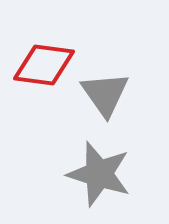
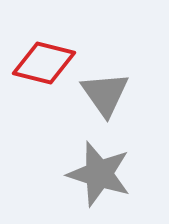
red diamond: moved 2 px up; rotated 6 degrees clockwise
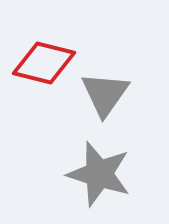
gray triangle: rotated 10 degrees clockwise
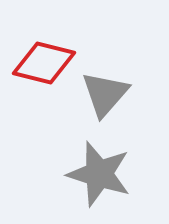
gray triangle: rotated 6 degrees clockwise
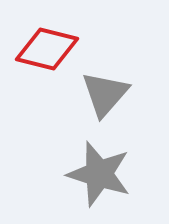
red diamond: moved 3 px right, 14 px up
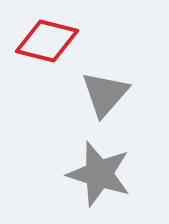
red diamond: moved 8 px up
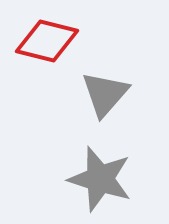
gray star: moved 1 px right, 5 px down
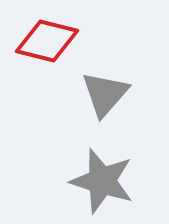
gray star: moved 2 px right, 2 px down
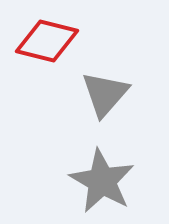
gray star: rotated 12 degrees clockwise
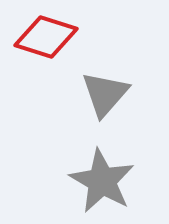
red diamond: moved 1 px left, 4 px up; rotated 4 degrees clockwise
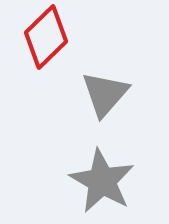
red diamond: rotated 62 degrees counterclockwise
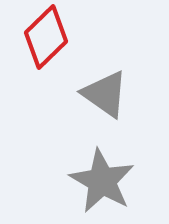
gray triangle: rotated 36 degrees counterclockwise
